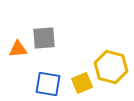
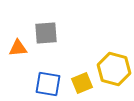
gray square: moved 2 px right, 5 px up
orange triangle: moved 1 px up
yellow hexagon: moved 3 px right, 2 px down
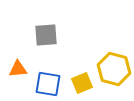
gray square: moved 2 px down
orange triangle: moved 21 px down
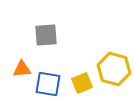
orange triangle: moved 4 px right
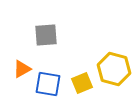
orange triangle: rotated 24 degrees counterclockwise
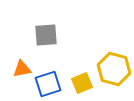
orange triangle: rotated 18 degrees clockwise
blue square: rotated 28 degrees counterclockwise
